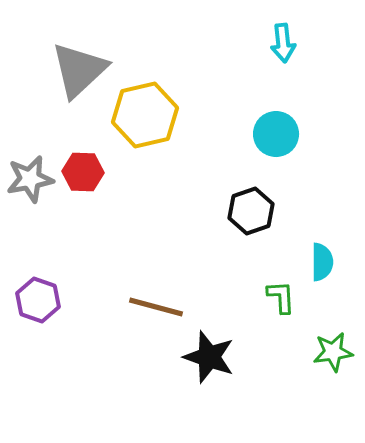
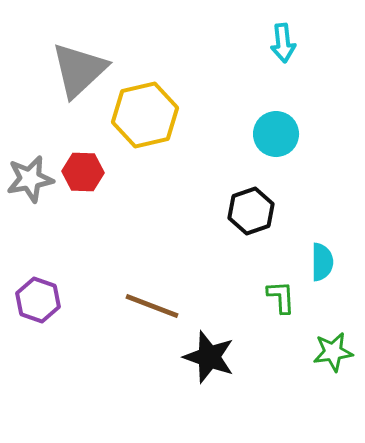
brown line: moved 4 px left, 1 px up; rotated 6 degrees clockwise
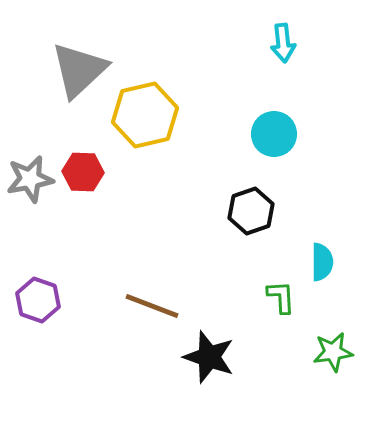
cyan circle: moved 2 px left
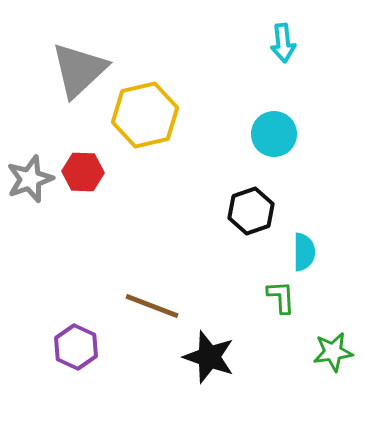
gray star: rotated 9 degrees counterclockwise
cyan semicircle: moved 18 px left, 10 px up
purple hexagon: moved 38 px right, 47 px down; rotated 6 degrees clockwise
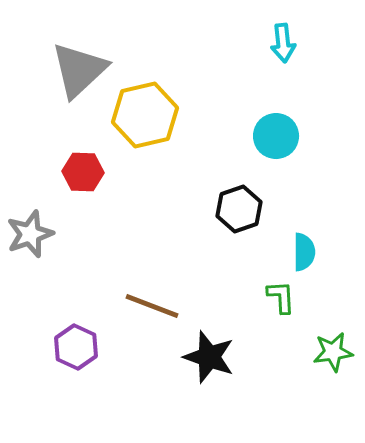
cyan circle: moved 2 px right, 2 px down
gray star: moved 55 px down
black hexagon: moved 12 px left, 2 px up
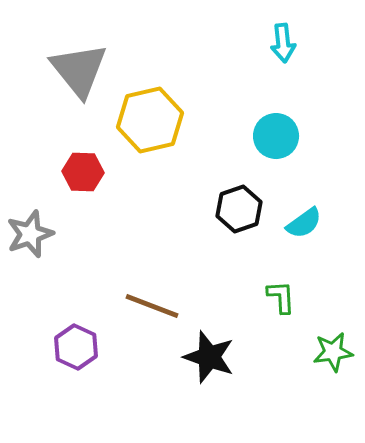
gray triangle: rotated 26 degrees counterclockwise
yellow hexagon: moved 5 px right, 5 px down
cyan semicircle: moved 29 px up; rotated 54 degrees clockwise
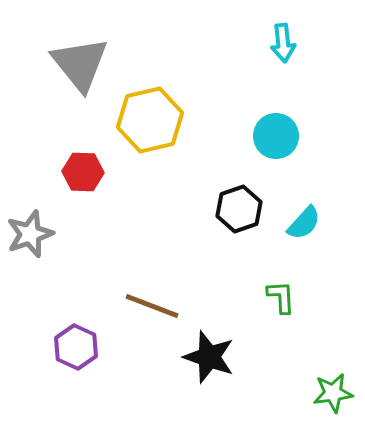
gray triangle: moved 1 px right, 6 px up
cyan semicircle: rotated 12 degrees counterclockwise
green star: moved 41 px down
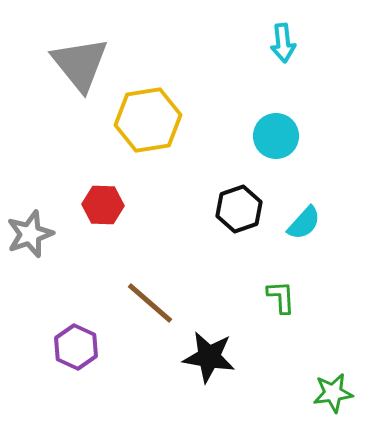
yellow hexagon: moved 2 px left; rotated 4 degrees clockwise
red hexagon: moved 20 px right, 33 px down
brown line: moved 2 px left, 3 px up; rotated 20 degrees clockwise
black star: rotated 10 degrees counterclockwise
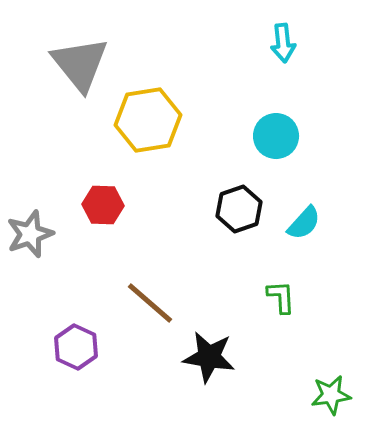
green star: moved 2 px left, 2 px down
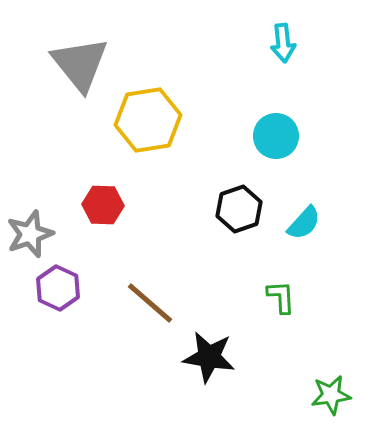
purple hexagon: moved 18 px left, 59 px up
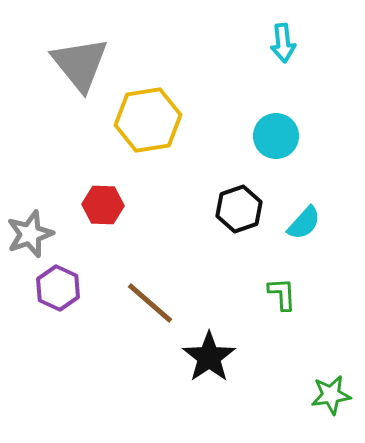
green L-shape: moved 1 px right, 3 px up
black star: rotated 28 degrees clockwise
